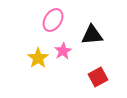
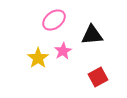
pink ellipse: moved 1 px right; rotated 20 degrees clockwise
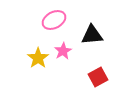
pink ellipse: rotated 10 degrees clockwise
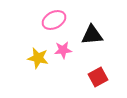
pink star: moved 1 px up; rotated 24 degrees clockwise
yellow star: rotated 25 degrees counterclockwise
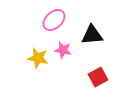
pink ellipse: rotated 15 degrees counterclockwise
pink star: rotated 18 degrees clockwise
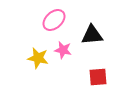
red square: rotated 24 degrees clockwise
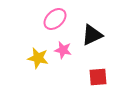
pink ellipse: moved 1 px right, 1 px up
black triangle: rotated 20 degrees counterclockwise
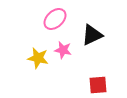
red square: moved 8 px down
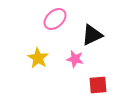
pink star: moved 12 px right, 9 px down
yellow star: rotated 20 degrees clockwise
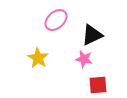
pink ellipse: moved 1 px right, 1 px down
pink star: moved 9 px right
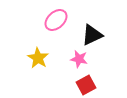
pink star: moved 5 px left
red square: moved 12 px left; rotated 24 degrees counterclockwise
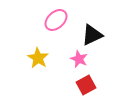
pink star: rotated 12 degrees clockwise
